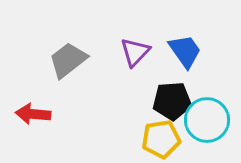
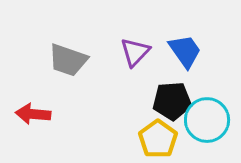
gray trapezoid: rotated 123 degrees counterclockwise
yellow pentagon: moved 3 px left; rotated 27 degrees counterclockwise
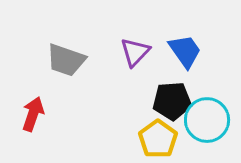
gray trapezoid: moved 2 px left
red arrow: rotated 104 degrees clockwise
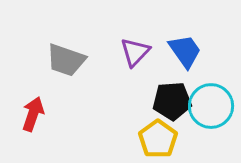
cyan circle: moved 4 px right, 14 px up
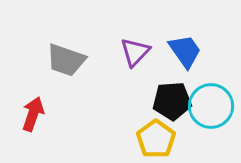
yellow pentagon: moved 2 px left
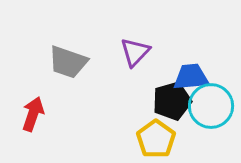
blue trapezoid: moved 6 px right, 26 px down; rotated 60 degrees counterclockwise
gray trapezoid: moved 2 px right, 2 px down
black pentagon: rotated 12 degrees counterclockwise
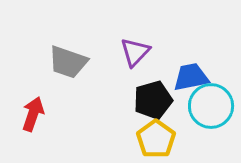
blue trapezoid: rotated 6 degrees counterclockwise
black pentagon: moved 19 px left, 1 px up
